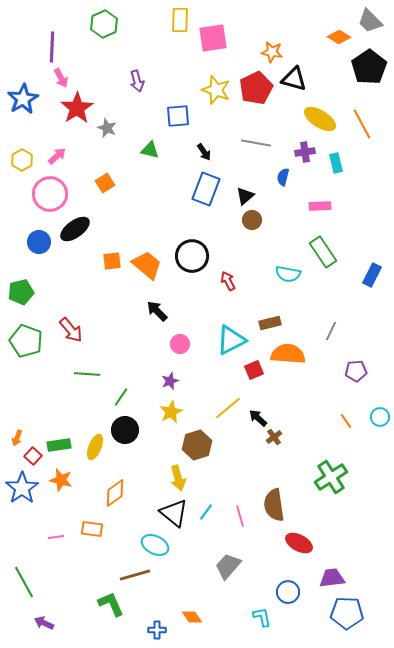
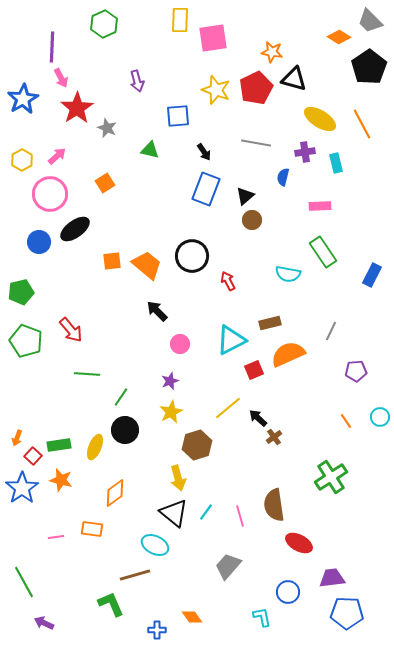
orange semicircle at (288, 354): rotated 28 degrees counterclockwise
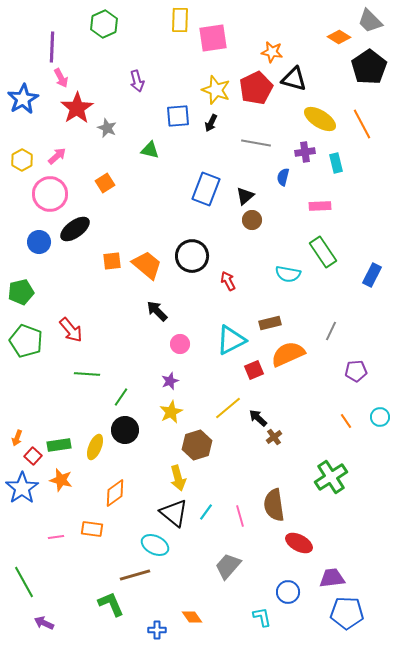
black arrow at (204, 152): moved 7 px right, 29 px up; rotated 60 degrees clockwise
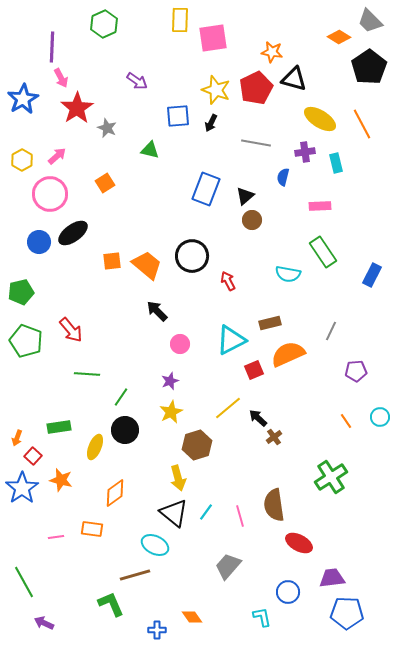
purple arrow at (137, 81): rotated 40 degrees counterclockwise
black ellipse at (75, 229): moved 2 px left, 4 px down
green rectangle at (59, 445): moved 18 px up
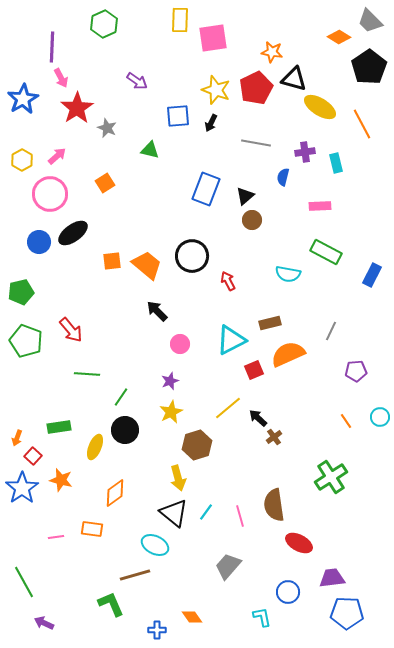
yellow ellipse at (320, 119): moved 12 px up
green rectangle at (323, 252): moved 3 px right; rotated 28 degrees counterclockwise
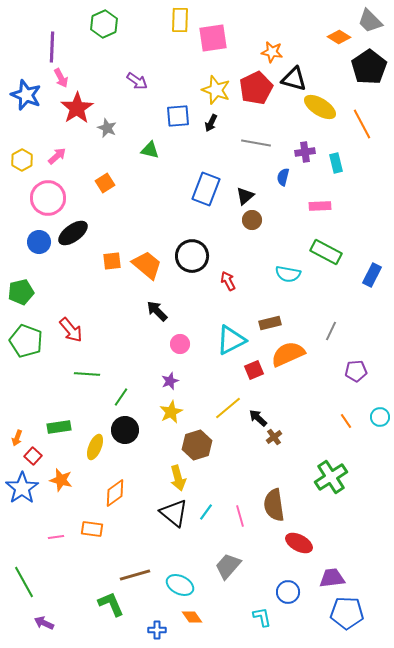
blue star at (23, 99): moved 3 px right, 4 px up; rotated 20 degrees counterclockwise
pink circle at (50, 194): moved 2 px left, 4 px down
cyan ellipse at (155, 545): moved 25 px right, 40 px down
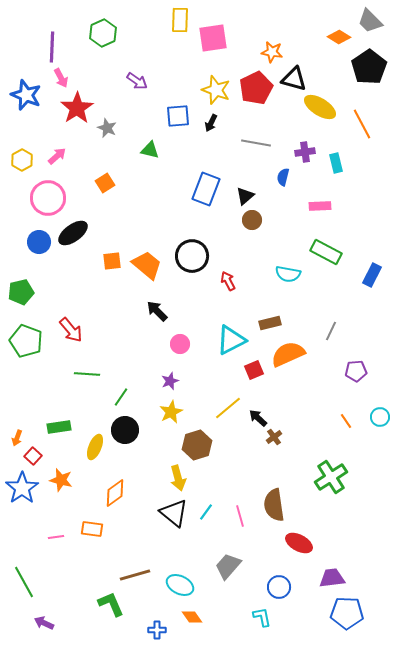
green hexagon at (104, 24): moved 1 px left, 9 px down
blue circle at (288, 592): moved 9 px left, 5 px up
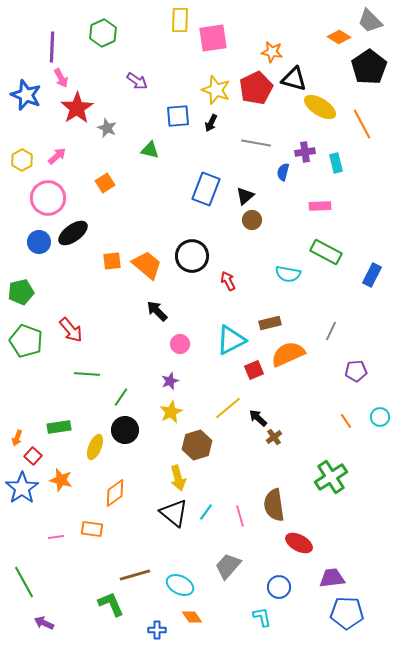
blue semicircle at (283, 177): moved 5 px up
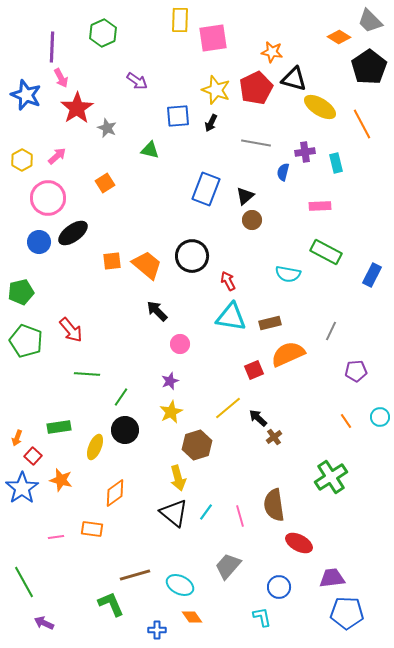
cyan triangle at (231, 340): moved 23 px up; rotated 36 degrees clockwise
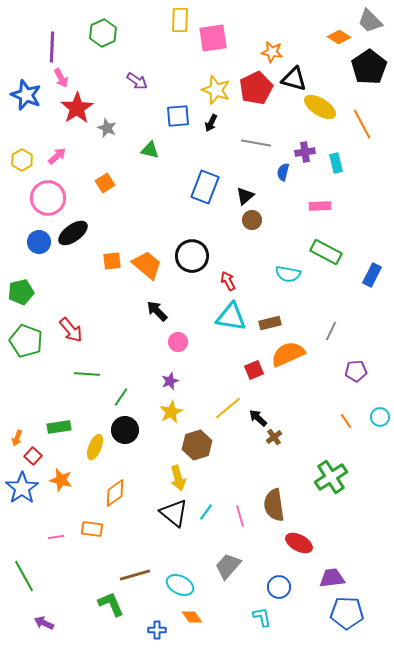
blue rectangle at (206, 189): moved 1 px left, 2 px up
pink circle at (180, 344): moved 2 px left, 2 px up
green line at (24, 582): moved 6 px up
